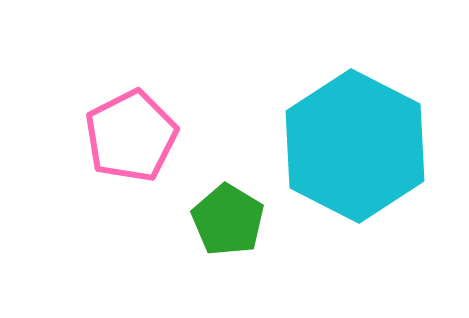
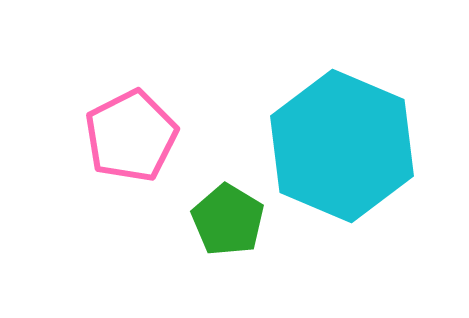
cyan hexagon: moved 13 px left; rotated 4 degrees counterclockwise
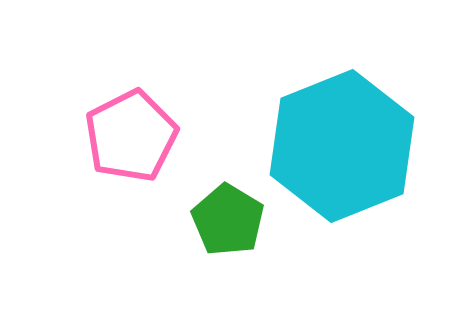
cyan hexagon: rotated 15 degrees clockwise
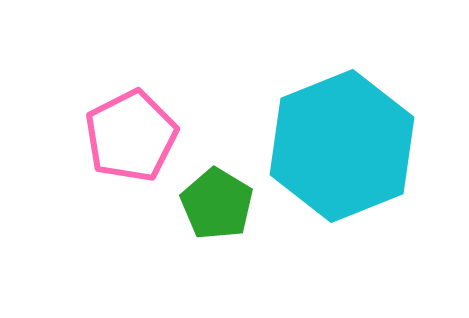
green pentagon: moved 11 px left, 16 px up
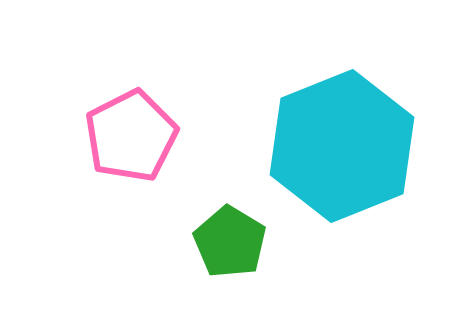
green pentagon: moved 13 px right, 38 px down
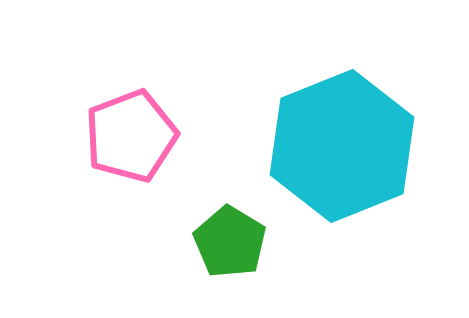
pink pentagon: rotated 6 degrees clockwise
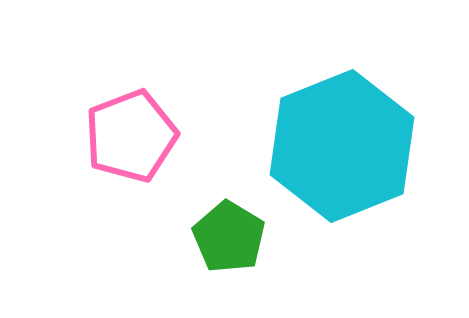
green pentagon: moved 1 px left, 5 px up
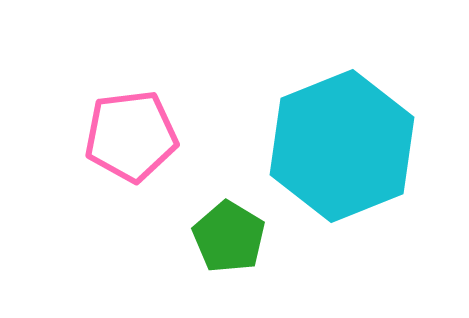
pink pentagon: rotated 14 degrees clockwise
